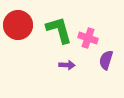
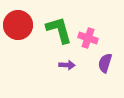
purple semicircle: moved 1 px left, 3 px down
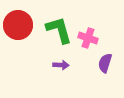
purple arrow: moved 6 px left
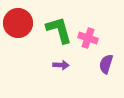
red circle: moved 2 px up
purple semicircle: moved 1 px right, 1 px down
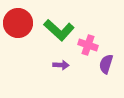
green L-shape: rotated 148 degrees clockwise
pink cross: moved 7 px down
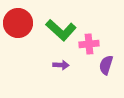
green L-shape: moved 2 px right
pink cross: moved 1 px right, 1 px up; rotated 24 degrees counterclockwise
purple semicircle: moved 1 px down
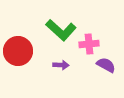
red circle: moved 28 px down
purple semicircle: rotated 102 degrees clockwise
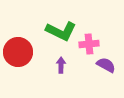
green L-shape: moved 1 px down; rotated 16 degrees counterclockwise
red circle: moved 1 px down
purple arrow: rotated 91 degrees counterclockwise
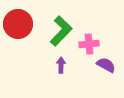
green L-shape: rotated 72 degrees counterclockwise
red circle: moved 28 px up
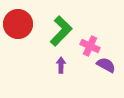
pink cross: moved 1 px right, 2 px down; rotated 30 degrees clockwise
